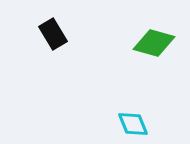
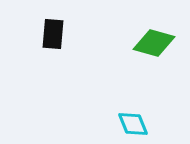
black rectangle: rotated 36 degrees clockwise
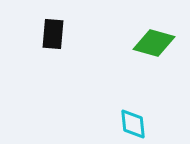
cyan diamond: rotated 16 degrees clockwise
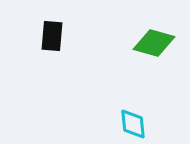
black rectangle: moved 1 px left, 2 px down
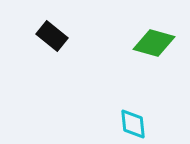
black rectangle: rotated 56 degrees counterclockwise
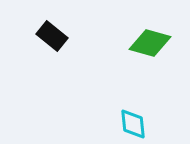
green diamond: moved 4 px left
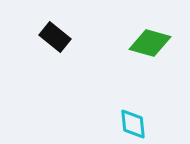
black rectangle: moved 3 px right, 1 px down
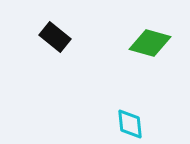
cyan diamond: moved 3 px left
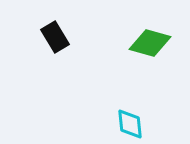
black rectangle: rotated 20 degrees clockwise
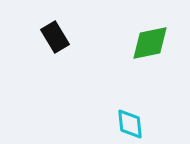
green diamond: rotated 27 degrees counterclockwise
